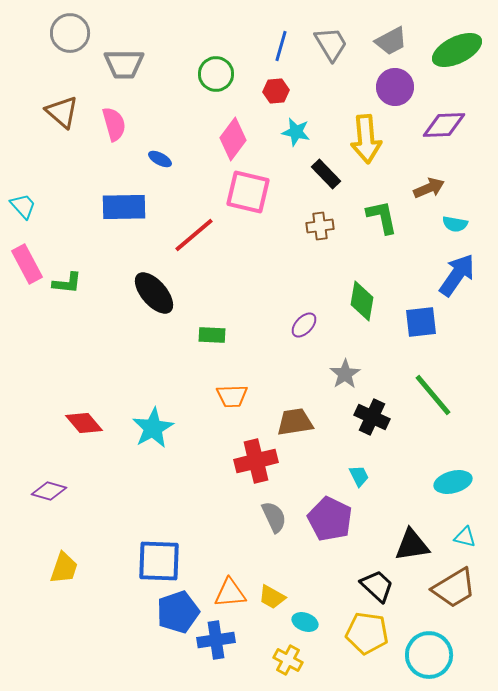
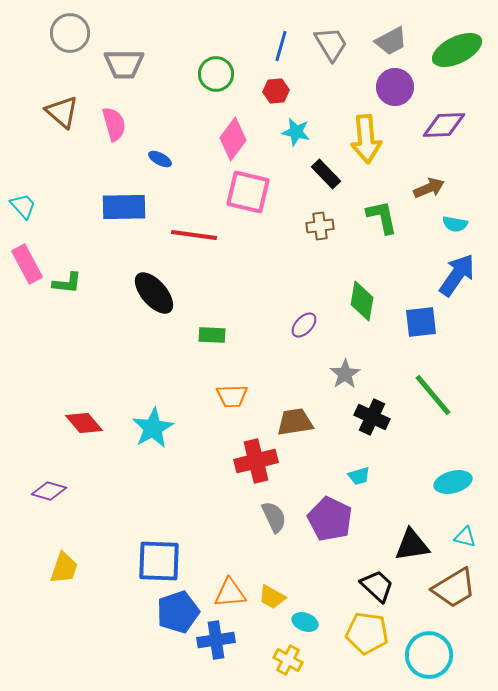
red line at (194, 235): rotated 48 degrees clockwise
cyan trapezoid at (359, 476): rotated 100 degrees clockwise
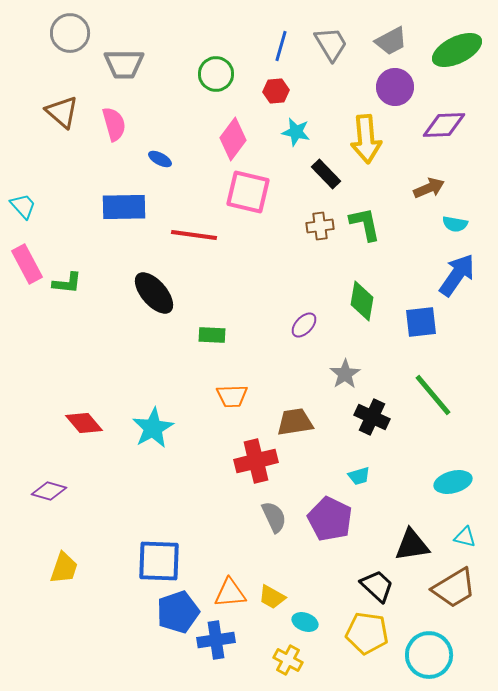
green L-shape at (382, 217): moved 17 px left, 7 px down
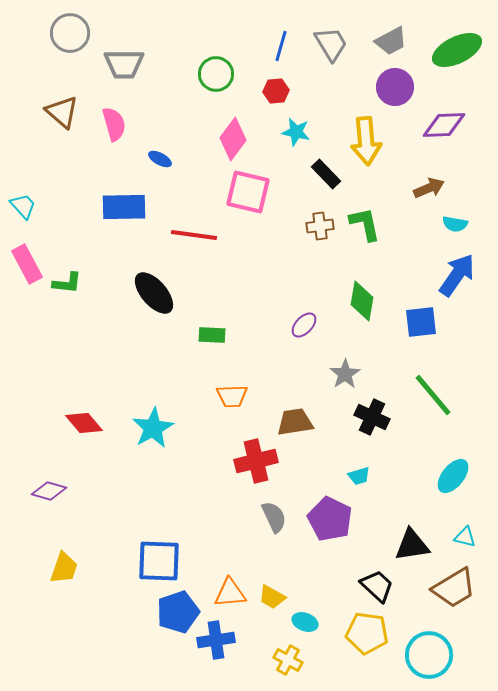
yellow arrow at (366, 139): moved 2 px down
cyan ellipse at (453, 482): moved 6 px up; rotated 36 degrees counterclockwise
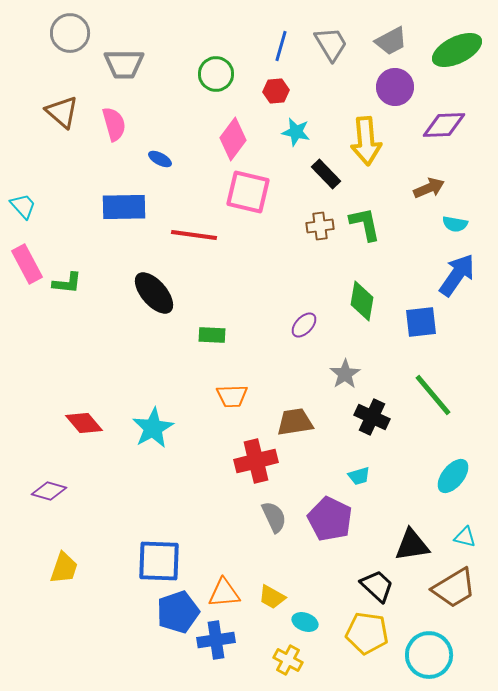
orange triangle at (230, 593): moved 6 px left
